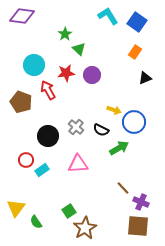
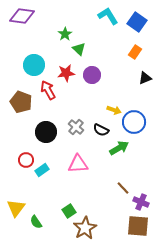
black circle: moved 2 px left, 4 px up
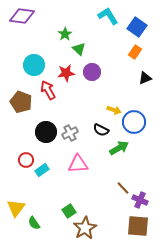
blue square: moved 5 px down
purple circle: moved 3 px up
gray cross: moved 6 px left, 6 px down; rotated 21 degrees clockwise
purple cross: moved 1 px left, 2 px up
green semicircle: moved 2 px left, 1 px down
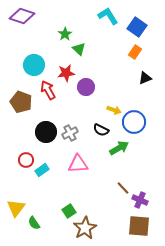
purple diamond: rotated 10 degrees clockwise
purple circle: moved 6 px left, 15 px down
brown square: moved 1 px right
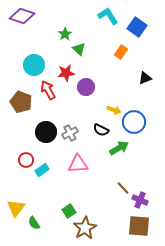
orange rectangle: moved 14 px left
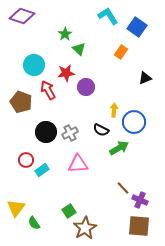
yellow arrow: rotated 104 degrees counterclockwise
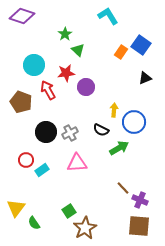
blue square: moved 4 px right, 18 px down
green triangle: moved 1 px left, 1 px down
pink triangle: moved 1 px left, 1 px up
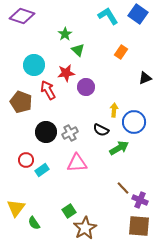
blue square: moved 3 px left, 31 px up
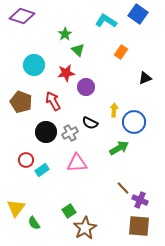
cyan L-shape: moved 2 px left, 5 px down; rotated 25 degrees counterclockwise
red arrow: moved 5 px right, 11 px down
black semicircle: moved 11 px left, 7 px up
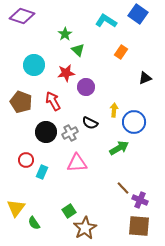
cyan rectangle: moved 2 px down; rotated 32 degrees counterclockwise
